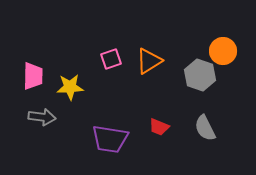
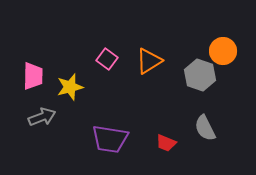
pink square: moved 4 px left; rotated 35 degrees counterclockwise
yellow star: rotated 12 degrees counterclockwise
gray arrow: rotated 28 degrees counterclockwise
red trapezoid: moved 7 px right, 16 px down
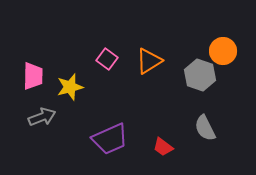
purple trapezoid: rotated 33 degrees counterclockwise
red trapezoid: moved 3 px left, 4 px down; rotated 15 degrees clockwise
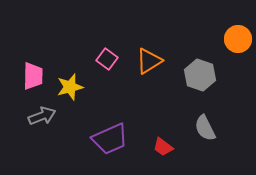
orange circle: moved 15 px right, 12 px up
gray arrow: moved 1 px up
